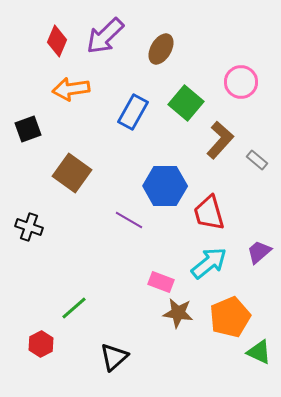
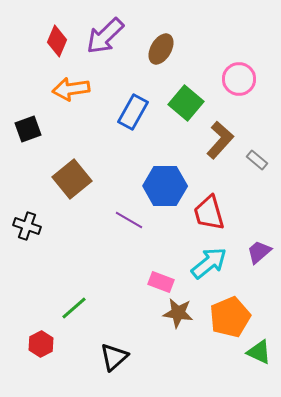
pink circle: moved 2 px left, 3 px up
brown square: moved 6 px down; rotated 15 degrees clockwise
black cross: moved 2 px left, 1 px up
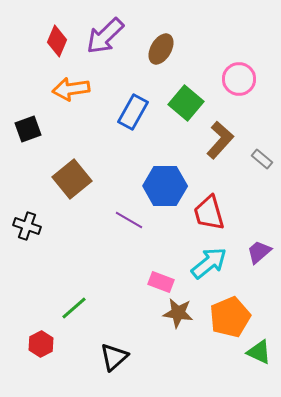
gray rectangle: moved 5 px right, 1 px up
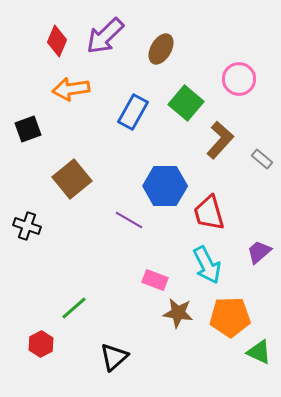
cyan arrow: moved 2 px left, 2 px down; rotated 102 degrees clockwise
pink rectangle: moved 6 px left, 2 px up
orange pentagon: rotated 21 degrees clockwise
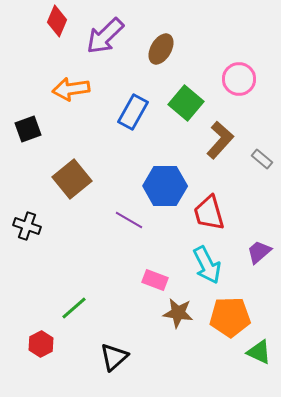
red diamond: moved 20 px up
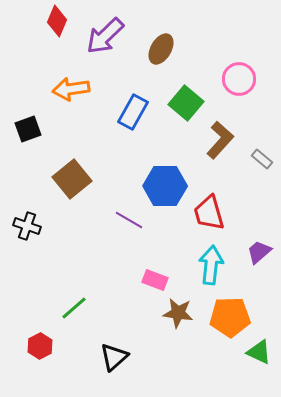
cyan arrow: moved 4 px right; rotated 147 degrees counterclockwise
red hexagon: moved 1 px left, 2 px down
